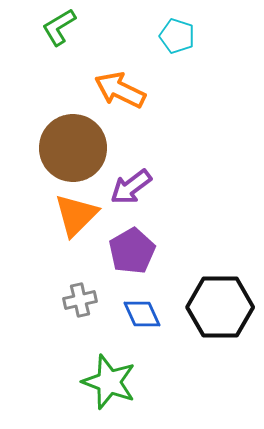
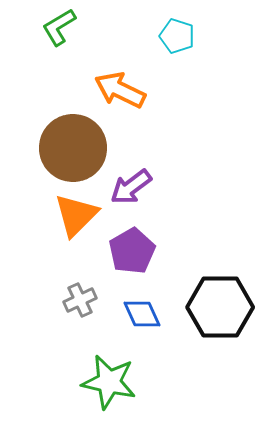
gray cross: rotated 12 degrees counterclockwise
green star: rotated 8 degrees counterclockwise
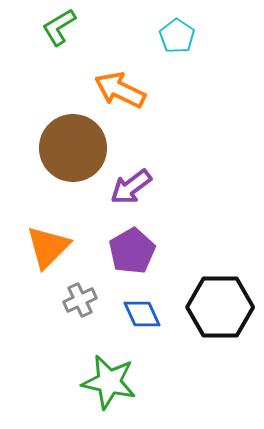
cyan pentagon: rotated 16 degrees clockwise
orange triangle: moved 28 px left, 32 px down
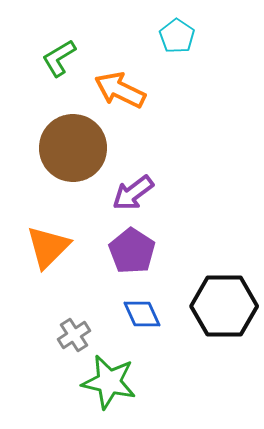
green L-shape: moved 31 px down
purple arrow: moved 2 px right, 6 px down
purple pentagon: rotated 9 degrees counterclockwise
gray cross: moved 6 px left, 35 px down; rotated 8 degrees counterclockwise
black hexagon: moved 4 px right, 1 px up
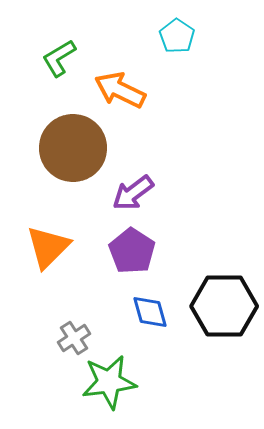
blue diamond: moved 8 px right, 2 px up; rotated 9 degrees clockwise
gray cross: moved 3 px down
green star: rotated 20 degrees counterclockwise
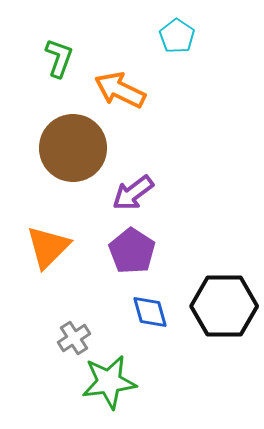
green L-shape: rotated 141 degrees clockwise
